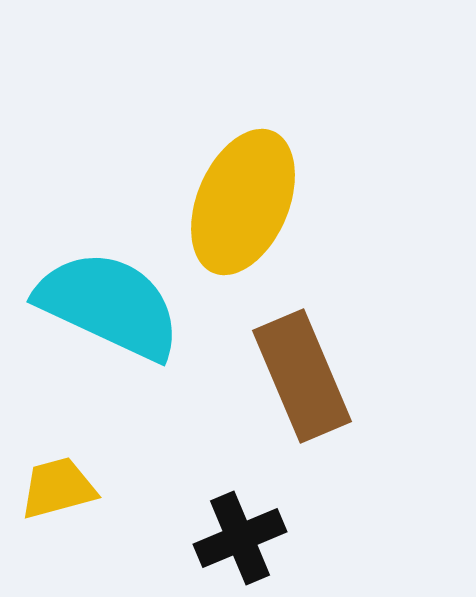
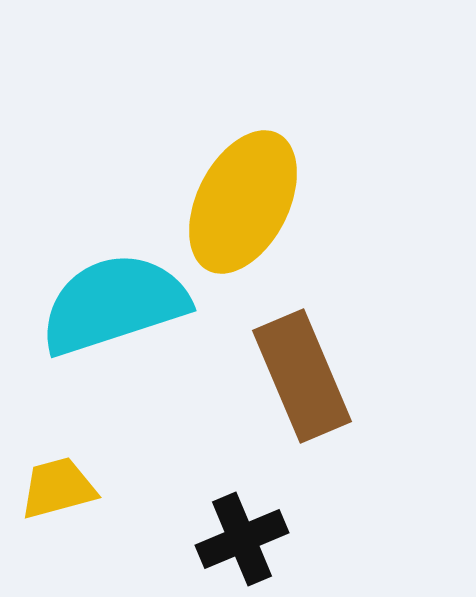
yellow ellipse: rotated 4 degrees clockwise
cyan semicircle: moved 5 px right, 1 px up; rotated 43 degrees counterclockwise
black cross: moved 2 px right, 1 px down
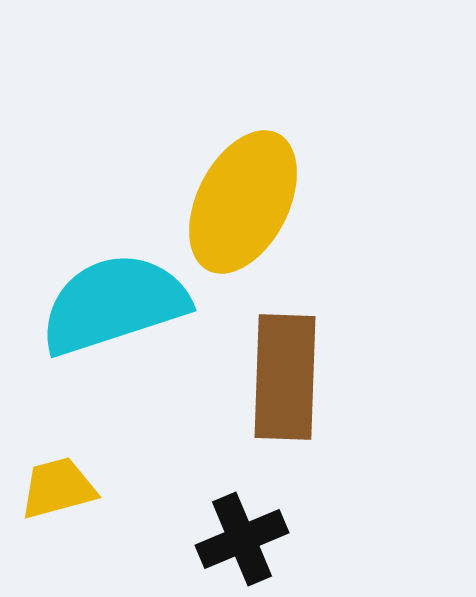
brown rectangle: moved 17 px left, 1 px down; rotated 25 degrees clockwise
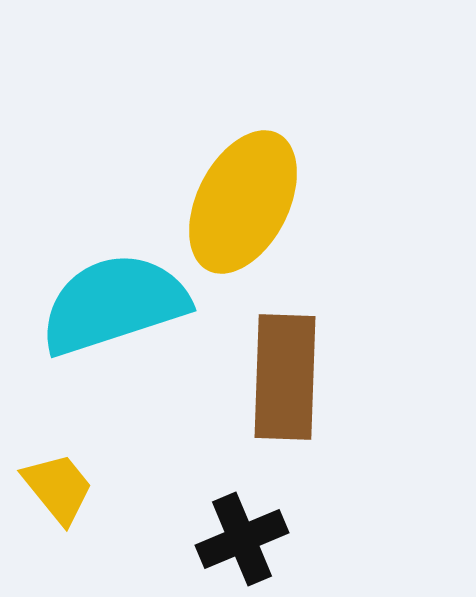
yellow trapezoid: rotated 66 degrees clockwise
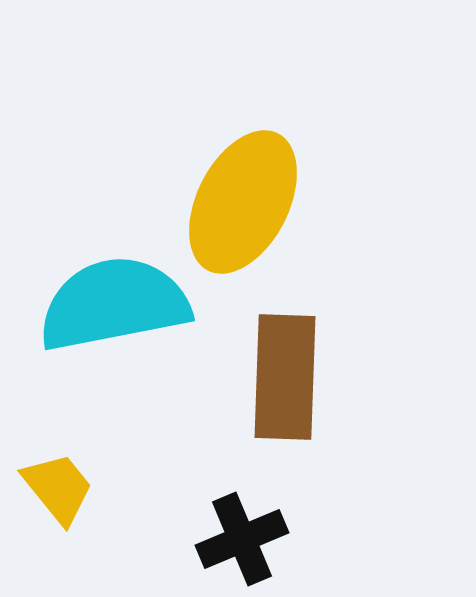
cyan semicircle: rotated 7 degrees clockwise
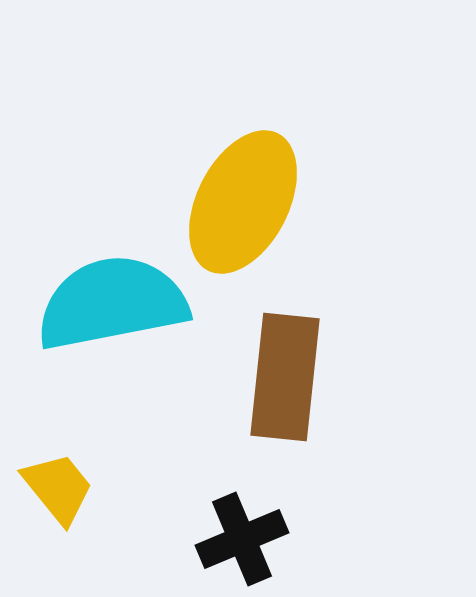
cyan semicircle: moved 2 px left, 1 px up
brown rectangle: rotated 4 degrees clockwise
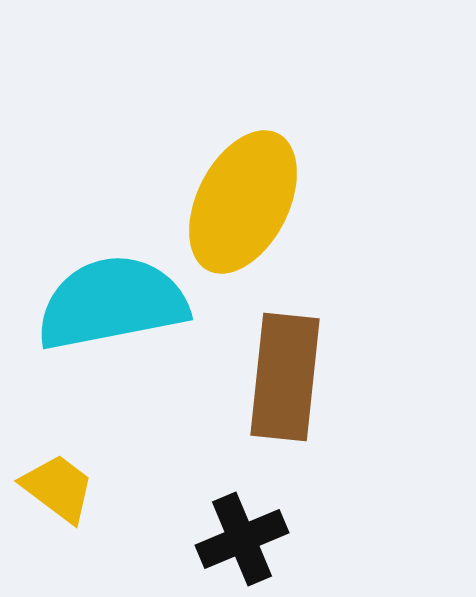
yellow trapezoid: rotated 14 degrees counterclockwise
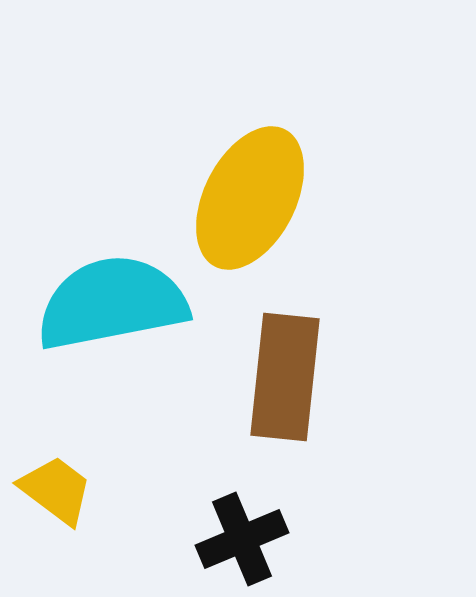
yellow ellipse: moved 7 px right, 4 px up
yellow trapezoid: moved 2 px left, 2 px down
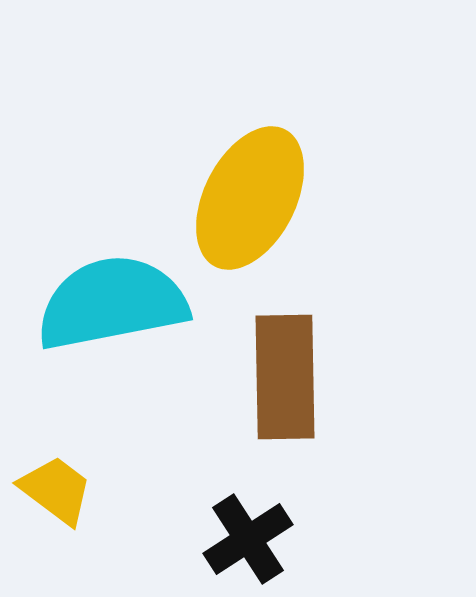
brown rectangle: rotated 7 degrees counterclockwise
black cross: moved 6 px right; rotated 10 degrees counterclockwise
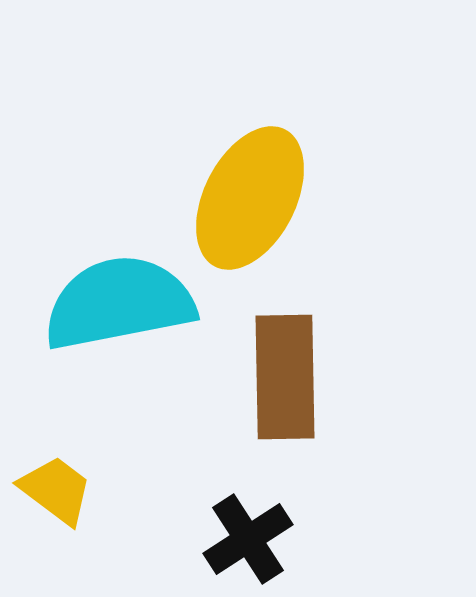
cyan semicircle: moved 7 px right
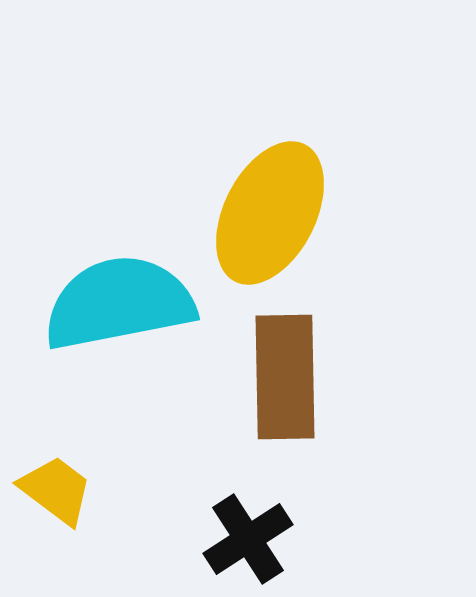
yellow ellipse: moved 20 px right, 15 px down
